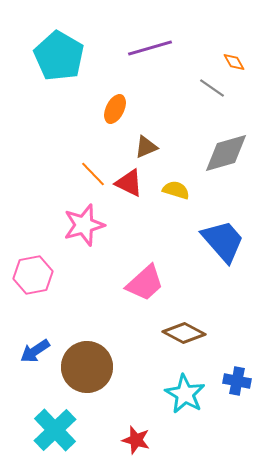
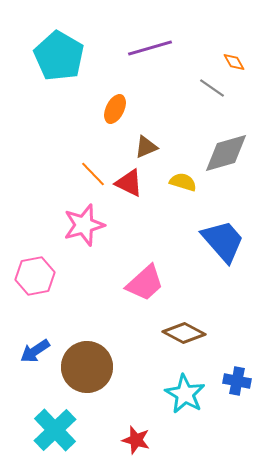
yellow semicircle: moved 7 px right, 8 px up
pink hexagon: moved 2 px right, 1 px down
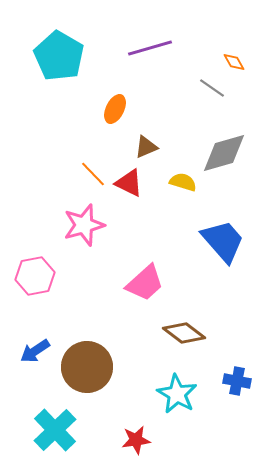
gray diamond: moved 2 px left
brown diamond: rotated 9 degrees clockwise
cyan star: moved 8 px left
red star: rotated 24 degrees counterclockwise
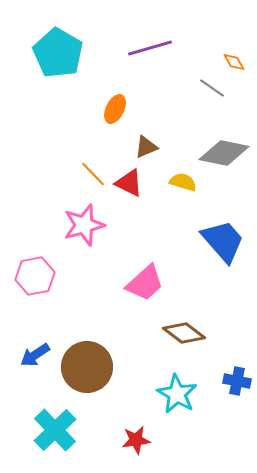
cyan pentagon: moved 1 px left, 3 px up
gray diamond: rotated 27 degrees clockwise
blue arrow: moved 4 px down
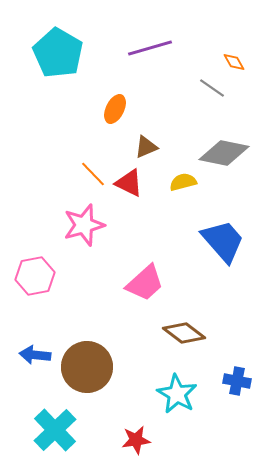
yellow semicircle: rotated 32 degrees counterclockwise
blue arrow: rotated 40 degrees clockwise
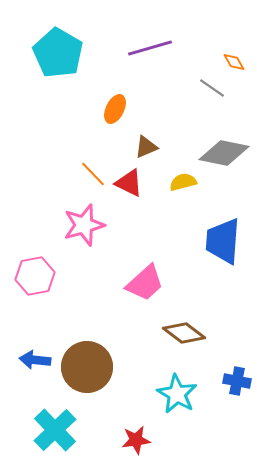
blue trapezoid: rotated 135 degrees counterclockwise
blue arrow: moved 5 px down
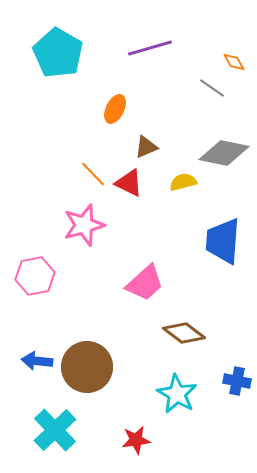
blue arrow: moved 2 px right, 1 px down
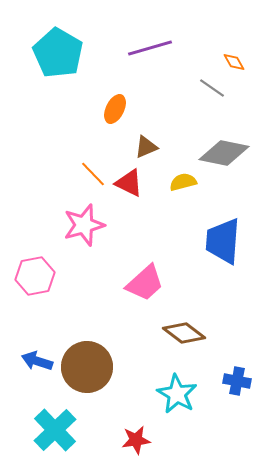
blue arrow: rotated 12 degrees clockwise
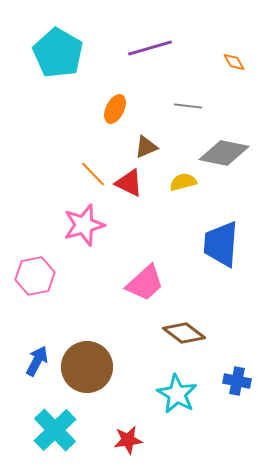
gray line: moved 24 px left, 18 px down; rotated 28 degrees counterclockwise
blue trapezoid: moved 2 px left, 3 px down
blue arrow: rotated 100 degrees clockwise
red star: moved 8 px left
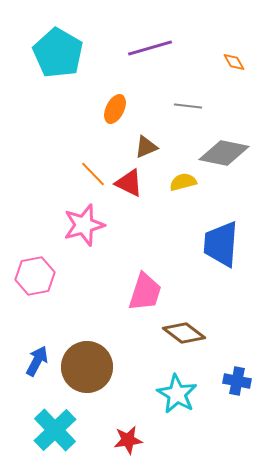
pink trapezoid: moved 9 px down; rotated 30 degrees counterclockwise
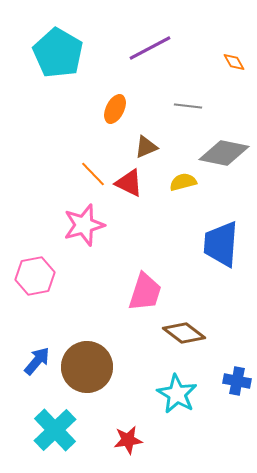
purple line: rotated 12 degrees counterclockwise
blue arrow: rotated 12 degrees clockwise
